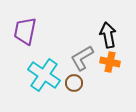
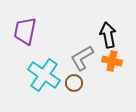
orange cross: moved 2 px right, 1 px up
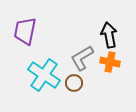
black arrow: moved 1 px right
orange cross: moved 2 px left, 1 px down
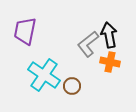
gray L-shape: moved 6 px right, 14 px up; rotated 8 degrees counterclockwise
brown circle: moved 2 px left, 3 px down
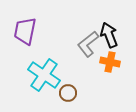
black arrow: rotated 10 degrees counterclockwise
brown circle: moved 4 px left, 7 px down
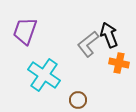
purple trapezoid: rotated 8 degrees clockwise
orange cross: moved 9 px right, 1 px down
brown circle: moved 10 px right, 7 px down
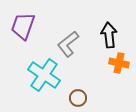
purple trapezoid: moved 2 px left, 5 px up
black arrow: rotated 15 degrees clockwise
gray L-shape: moved 20 px left
brown circle: moved 2 px up
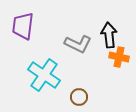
purple trapezoid: rotated 12 degrees counterclockwise
gray L-shape: moved 10 px right; rotated 116 degrees counterclockwise
orange cross: moved 6 px up
brown circle: moved 1 px right, 1 px up
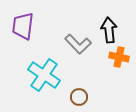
black arrow: moved 5 px up
gray L-shape: rotated 20 degrees clockwise
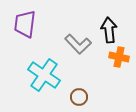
purple trapezoid: moved 2 px right, 2 px up
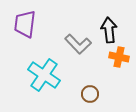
brown circle: moved 11 px right, 3 px up
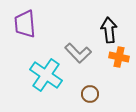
purple trapezoid: rotated 12 degrees counterclockwise
gray L-shape: moved 9 px down
cyan cross: moved 2 px right
